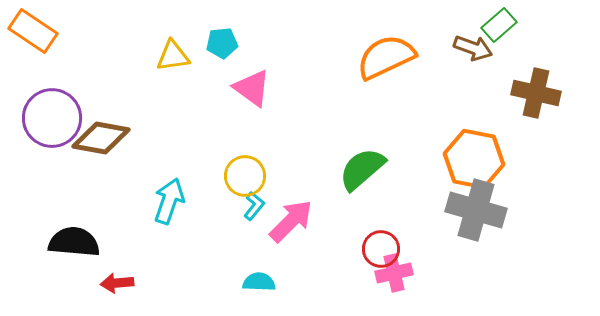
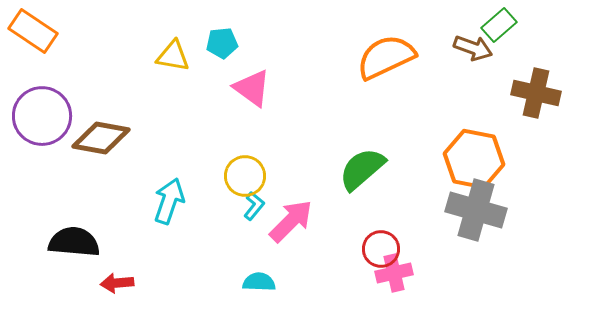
yellow triangle: rotated 18 degrees clockwise
purple circle: moved 10 px left, 2 px up
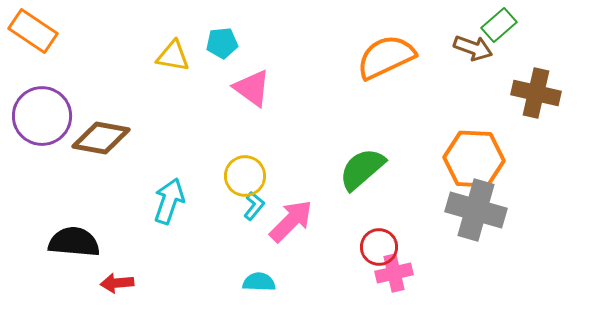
orange hexagon: rotated 8 degrees counterclockwise
red circle: moved 2 px left, 2 px up
